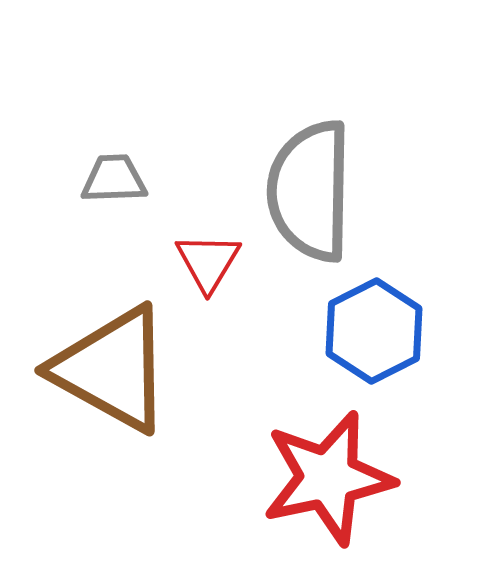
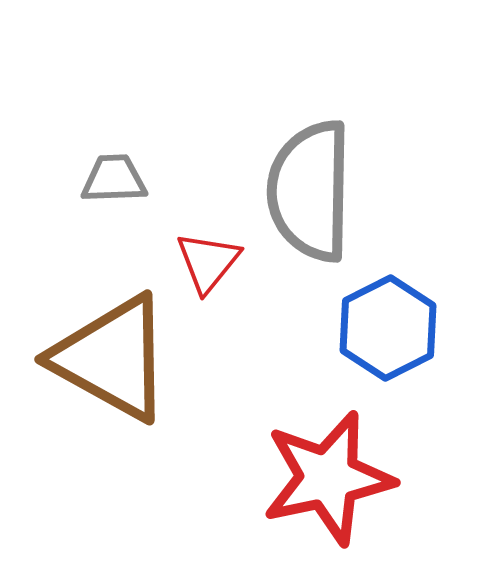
red triangle: rotated 8 degrees clockwise
blue hexagon: moved 14 px right, 3 px up
brown triangle: moved 11 px up
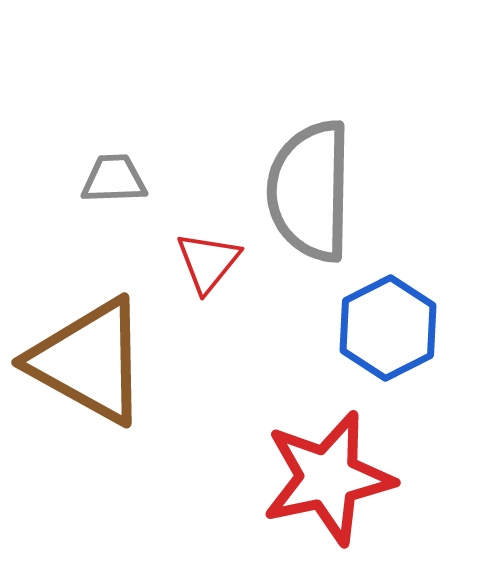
brown triangle: moved 23 px left, 3 px down
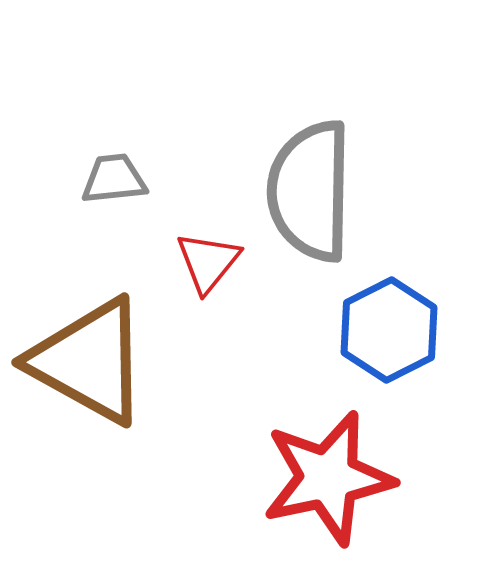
gray trapezoid: rotated 4 degrees counterclockwise
blue hexagon: moved 1 px right, 2 px down
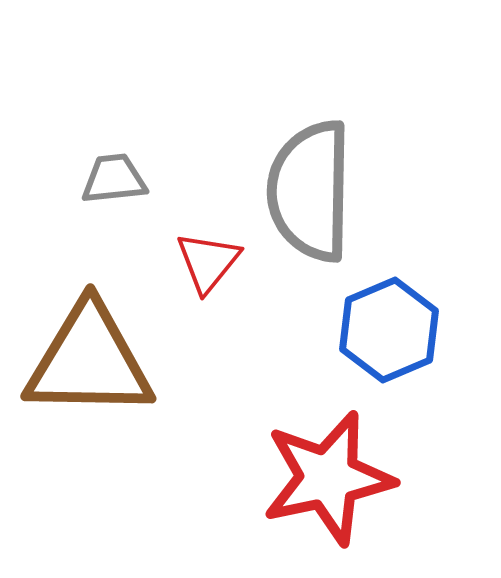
blue hexagon: rotated 4 degrees clockwise
brown triangle: rotated 28 degrees counterclockwise
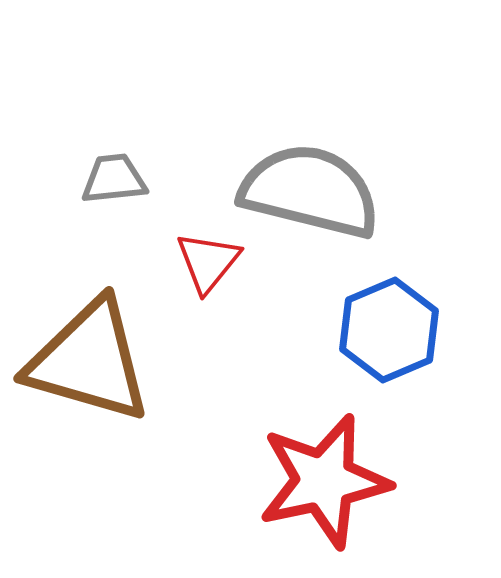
gray semicircle: rotated 103 degrees clockwise
brown triangle: rotated 15 degrees clockwise
red star: moved 4 px left, 3 px down
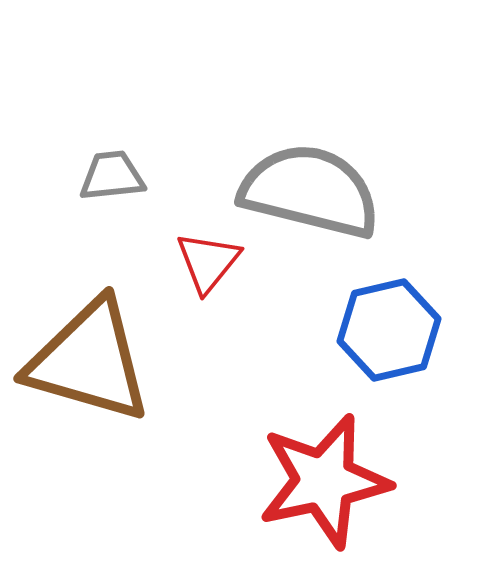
gray trapezoid: moved 2 px left, 3 px up
blue hexagon: rotated 10 degrees clockwise
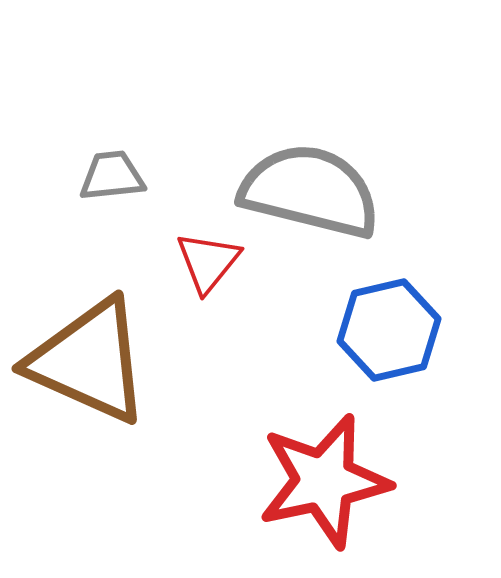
brown triangle: rotated 8 degrees clockwise
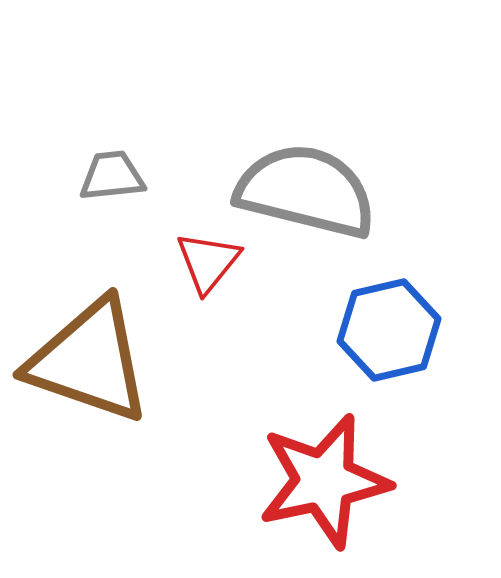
gray semicircle: moved 4 px left
brown triangle: rotated 5 degrees counterclockwise
